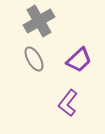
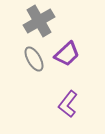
purple trapezoid: moved 12 px left, 6 px up
purple L-shape: moved 1 px down
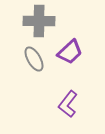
gray cross: rotated 32 degrees clockwise
purple trapezoid: moved 3 px right, 2 px up
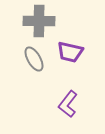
purple trapezoid: rotated 56 degrees clockwise
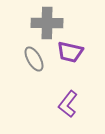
gray cross: moved 8 px right, 2 px down
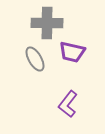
purple trapezoid: moved 2 px right
gray ellipse: moved 1 px right
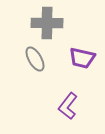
purple trapezoid: moved 10 px right, 6 px down
purple L-shape: moved 2 px down
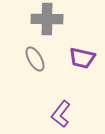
gray cross: moved 4 px up
purple L-shape: moved 7 px left, 8 px down
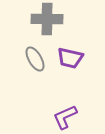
purple trapezoid: moved 12 px left
purple L-shape: moved 4 px right, 3 px down; rotated 28 degrees clockwise
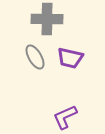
gray ellipse: moved 2 px up
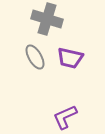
gray cross: rotated 16 degrees clockwise
